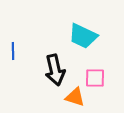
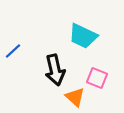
blue line: rotated 48 degrees clockwise
pink square: moved 2 px right; rotated 20 degrees clockwise
orange triangle: rotated 25 degrees clockwise
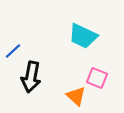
black arrow: moved 24 px left, 7 px down; rotated 24 degrees clockwise
orange triangle: moved 1 px right, 1 px up
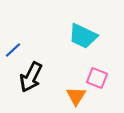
blue line: moved 1 px up
black arrow: rotated 16 degrees clockwise
orange triangle: rotated 20 degrees clockwise
